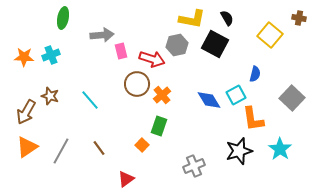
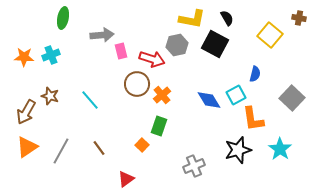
black star: moved 1 px left, 1 px up
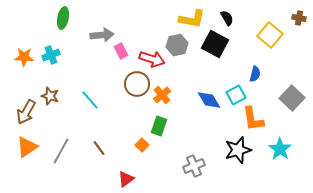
pink rectangle: rotated 14 degrees counterclockwise
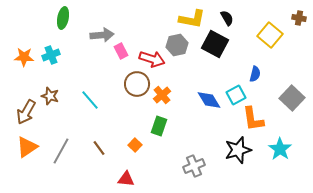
orange square: moved 7 px left
red triangle: rotated 42 degrees clockwise
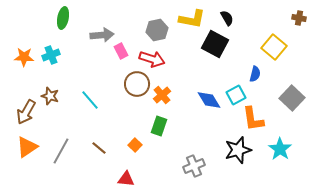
yellow square: moved 4 px right, 12 px down
gray hexagon: moved 20 px left, 15 px up
brown line: rotated 14 degrees counterclockwise
